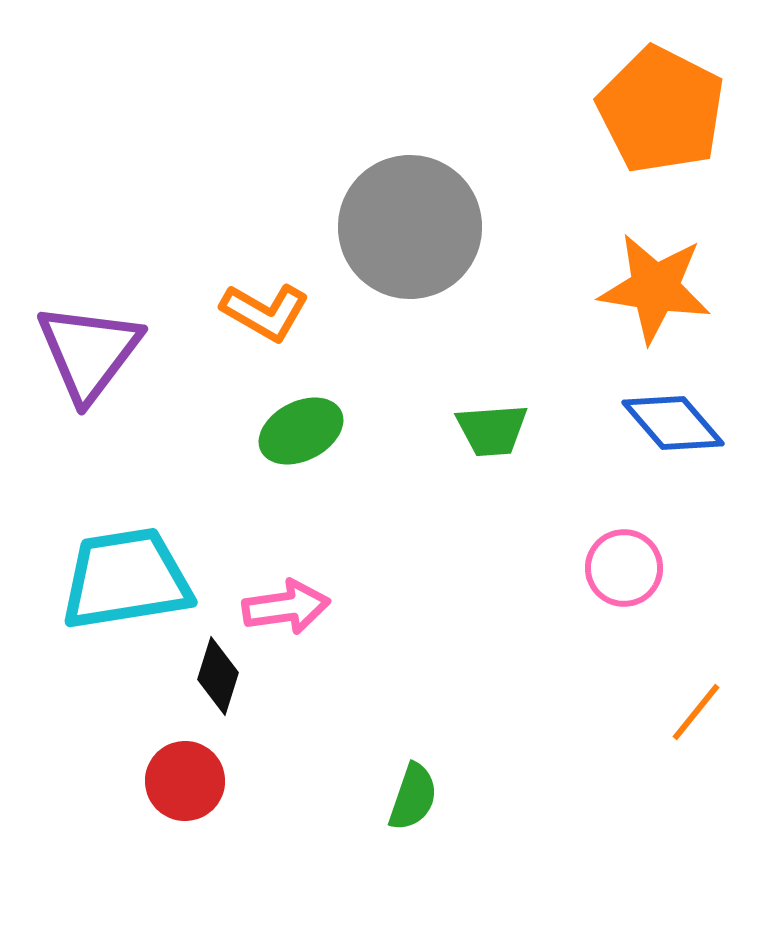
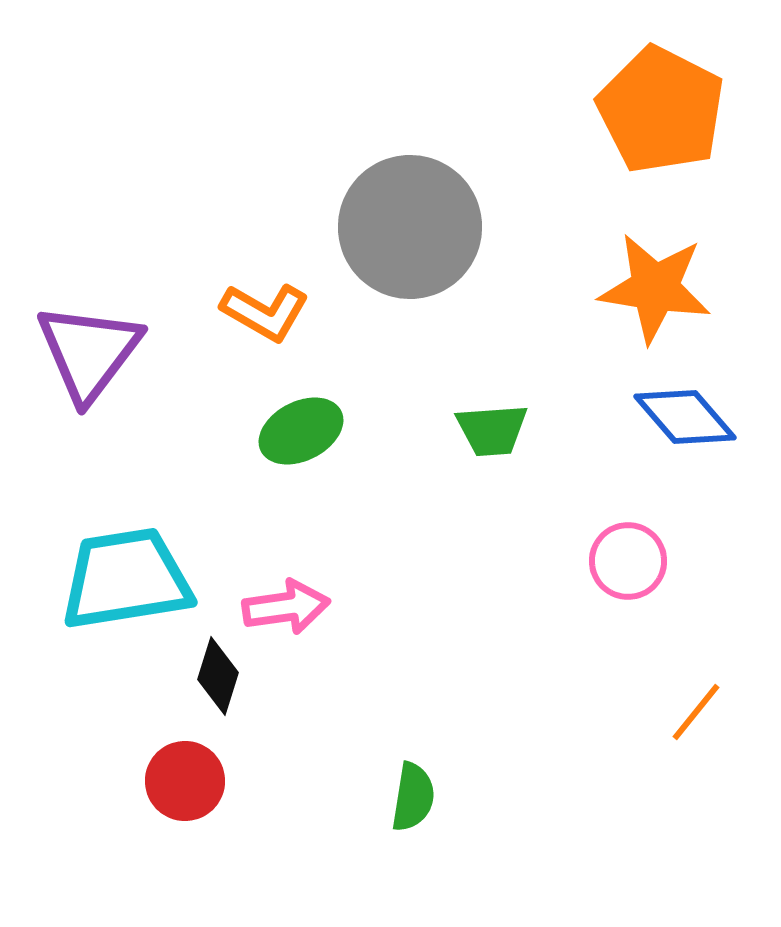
blue diamond: moved 12 px right, 6 px up
pink circle: moved 4 px right, 7 px up
green semicircle: rotated 10 degrees counterclockwise
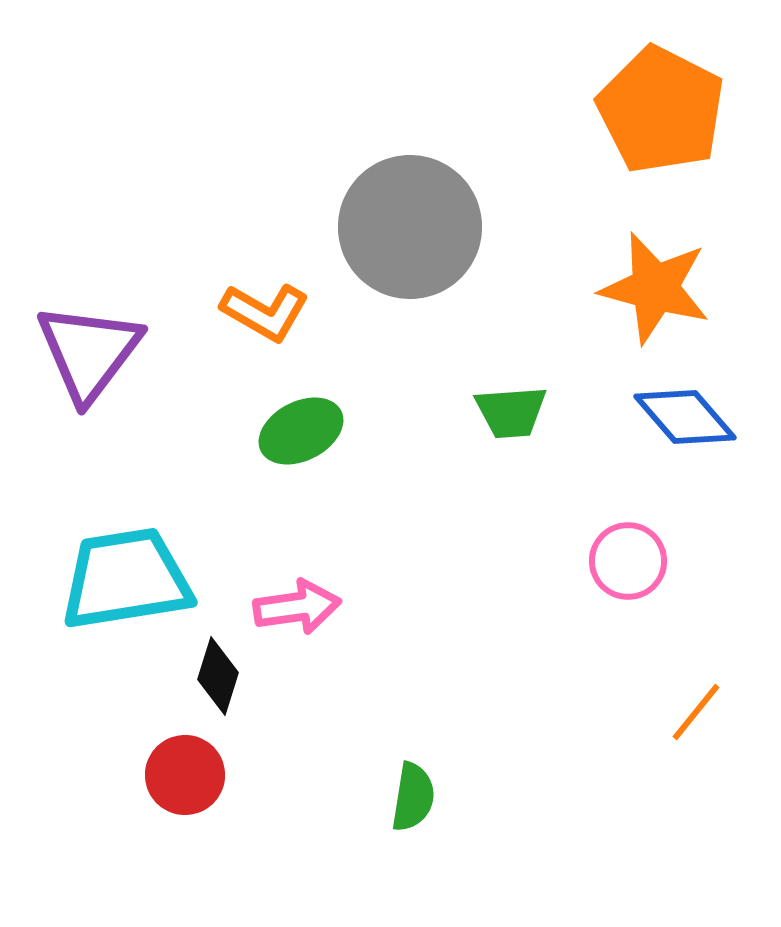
orange star: rotated 6 degrees clockwise
green trapezoid: moved 19 px right, 18 px up
pink arrow: moved 11 px right
red circle: moved 6 px up
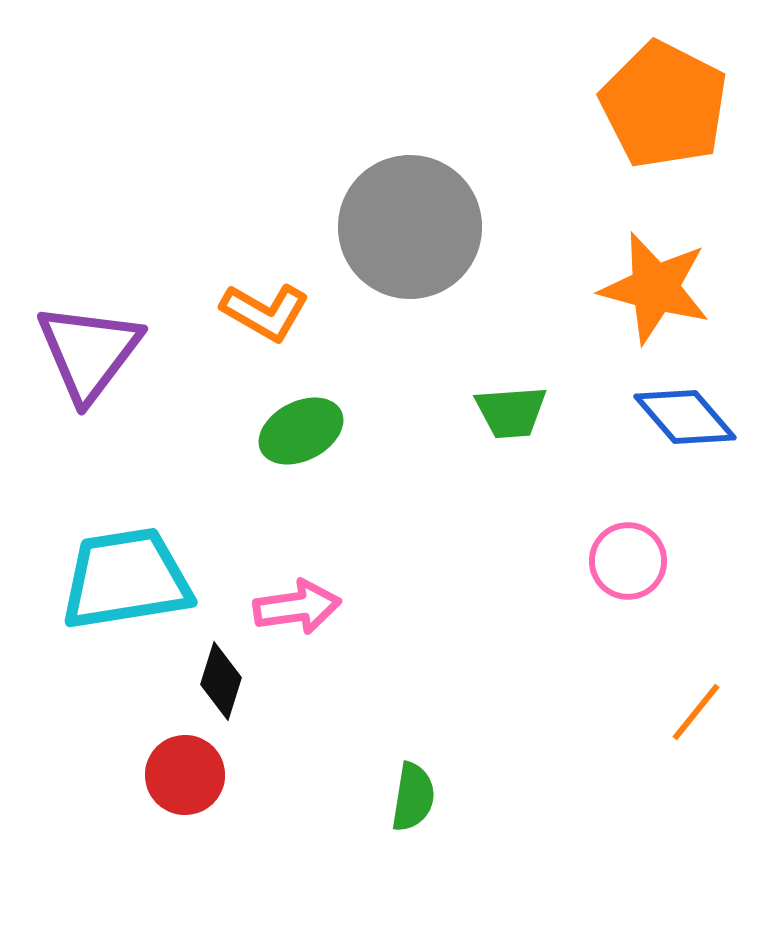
orange pentagon: moved 3 px right, 5 px up
black diamond: moved 3 px right, 5 px down
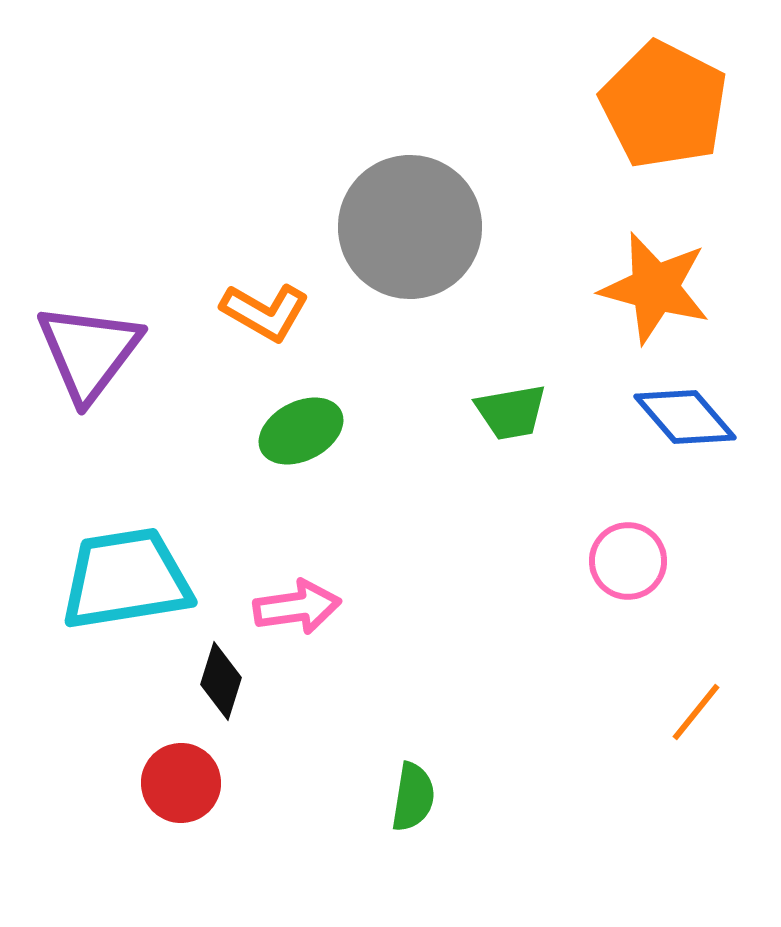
green trapezoid: rotated 6 degrees counterclockwise
red circle: moved 4 px left, 8 px down
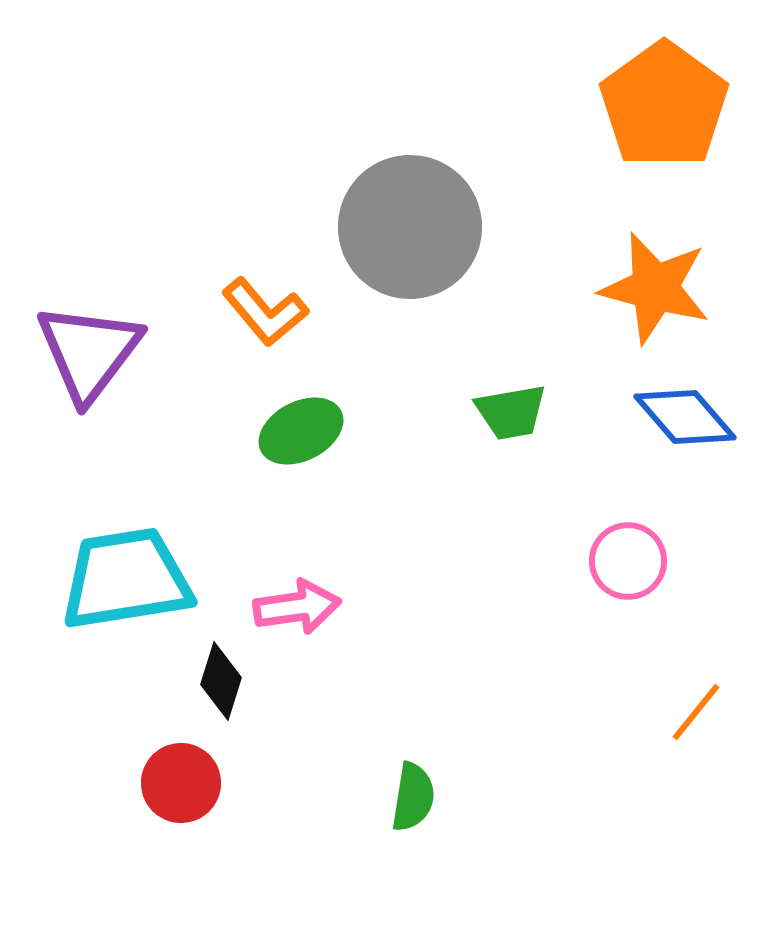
orange pentagon: rotated 9 degrees clockwise
orange L-shape: rotated 20 degrees clockwise
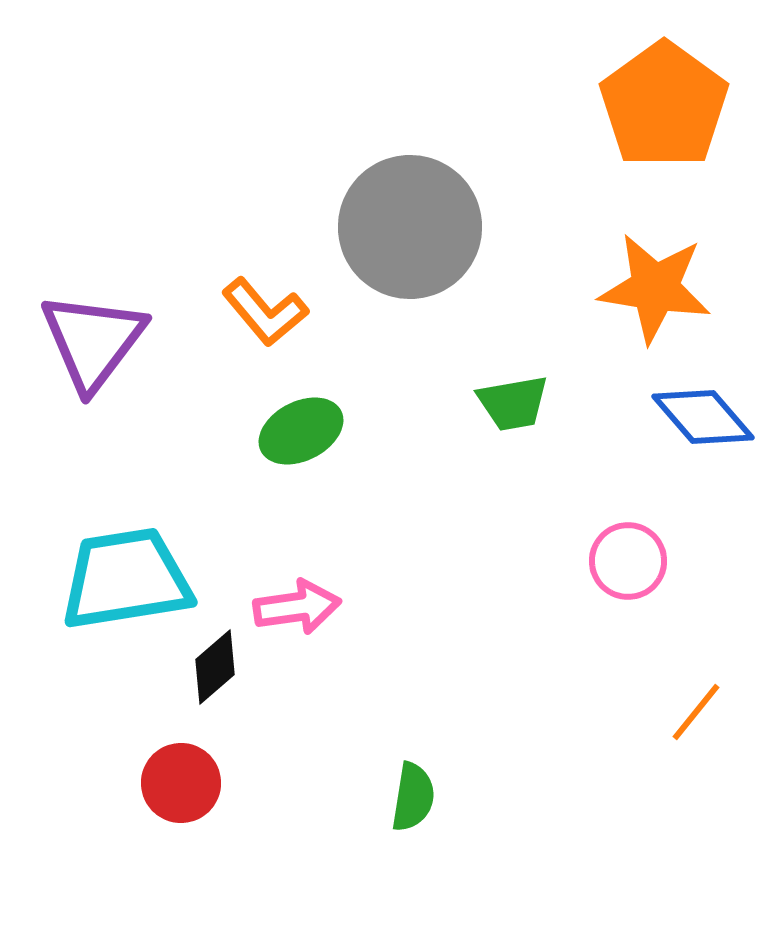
orange star: rotated 6 degrees counterclockwise
purple triangle: moved 4 px right, 11 px up
green trapezoid: moved 2 px right, 9 px up
blue diamond: moved 18 px right
black diamond: moved 6 px left, 14 px up; rotated 32 degrees clockwise
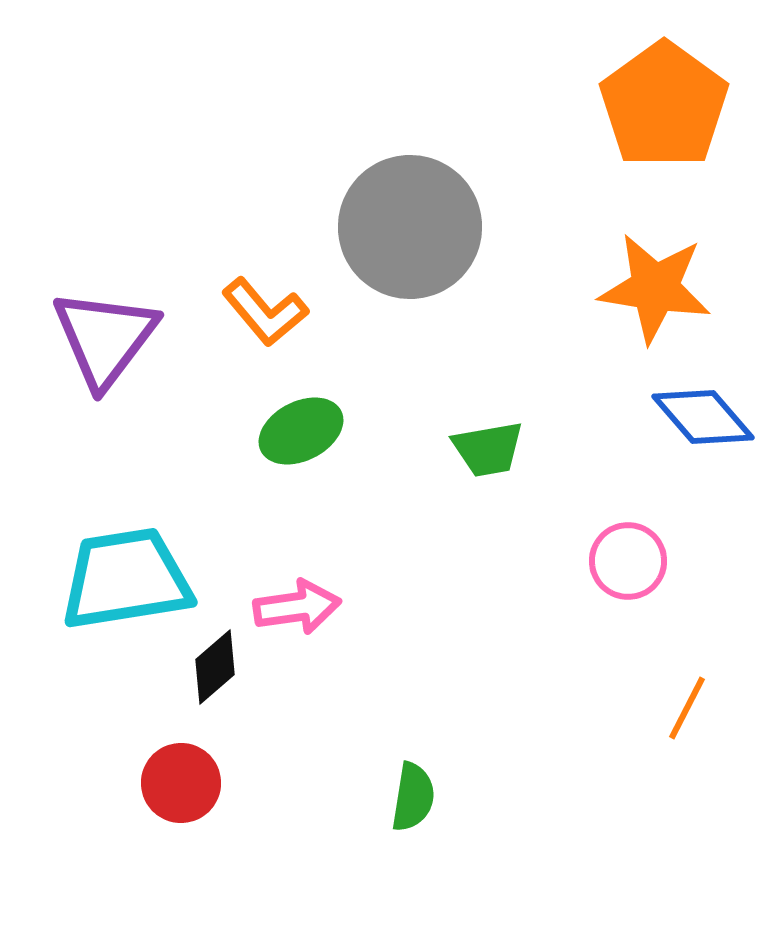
purple triangle: moved 12 px right, 3 px up
green trapezoid: moved 25 px left, 46 px down
orange line: moved 9 px left, 4 px up; rotated 12 degrees counterclockwise
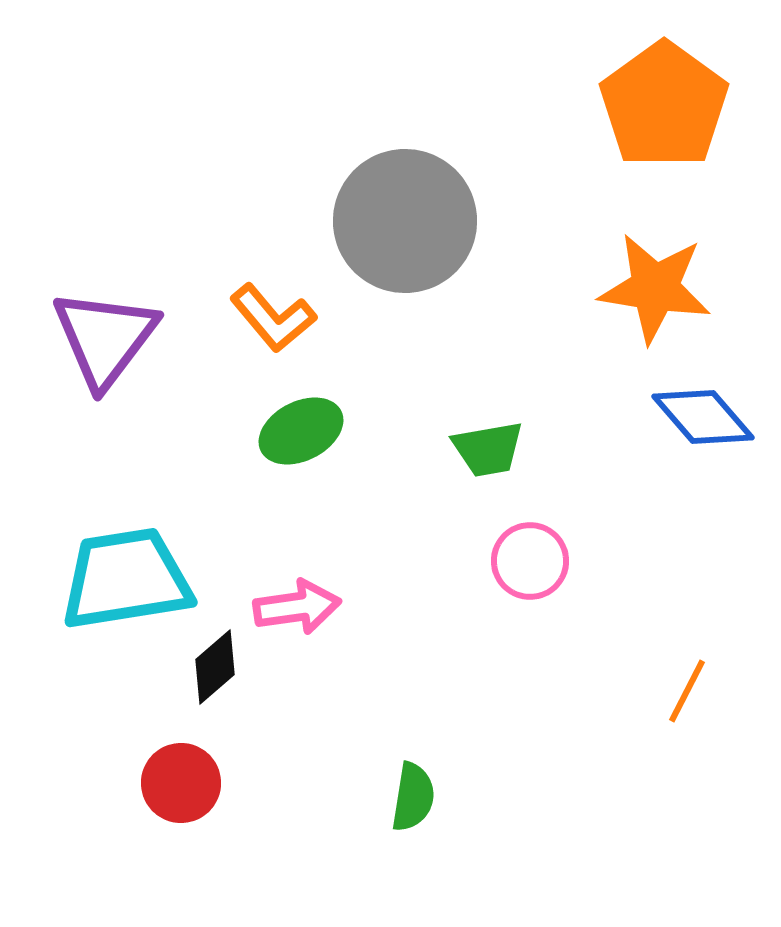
gray circle: moved 5 px left, 6 px up
orange L-shape: moved 8 px right, 6 px down
pink circle: moved 98 px left
orange line: moved 17 px up
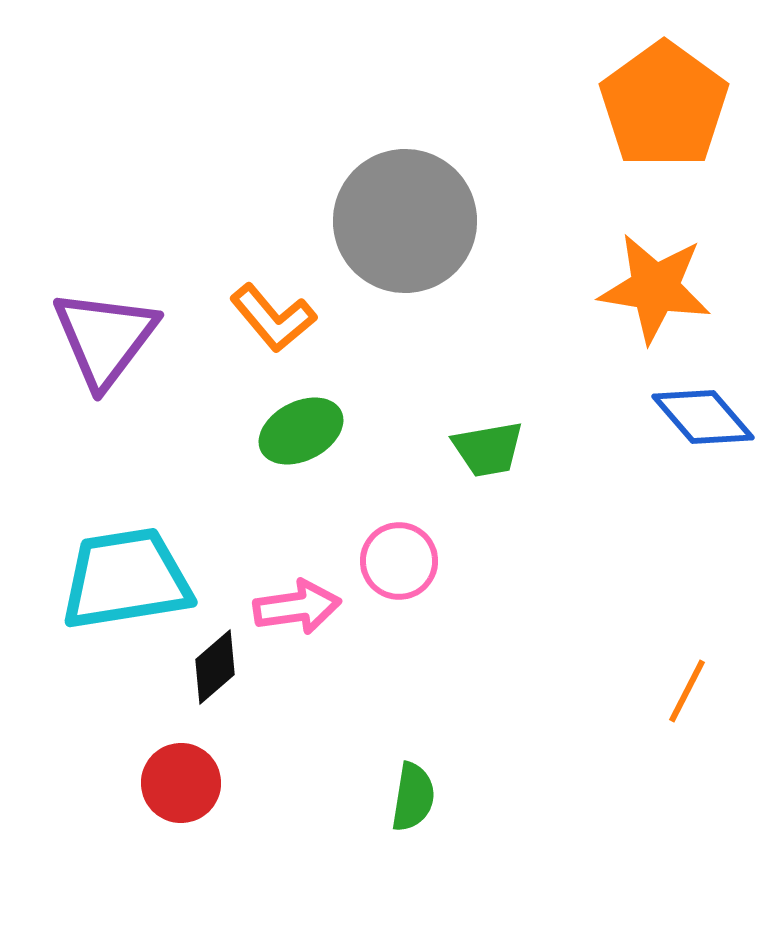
pink circle: moved 131 px left
